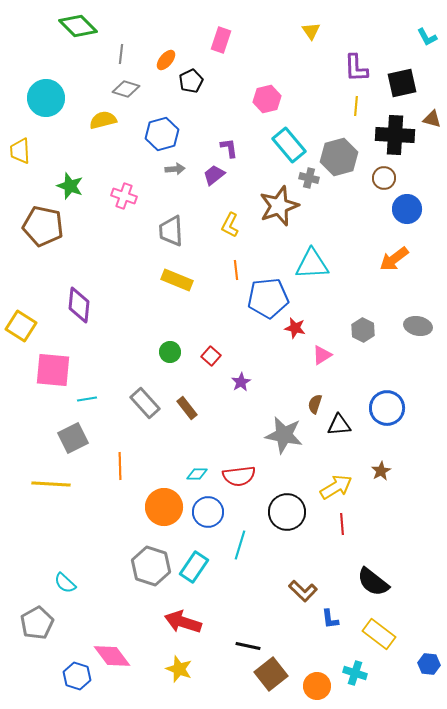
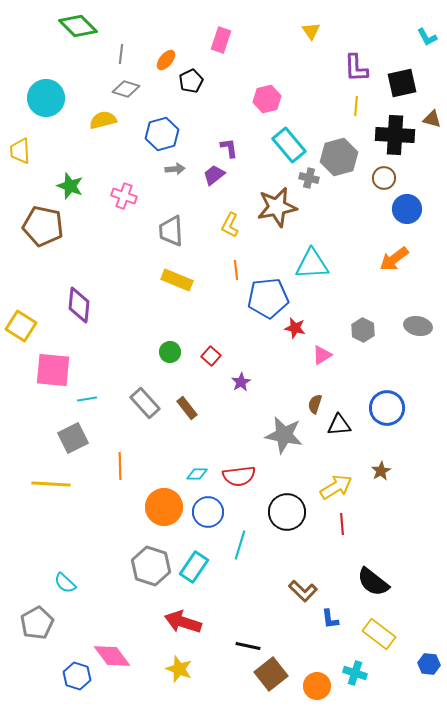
brown star at (279, 206): moved 2 px left, 1 px down; rotated 9 degrees clockwise
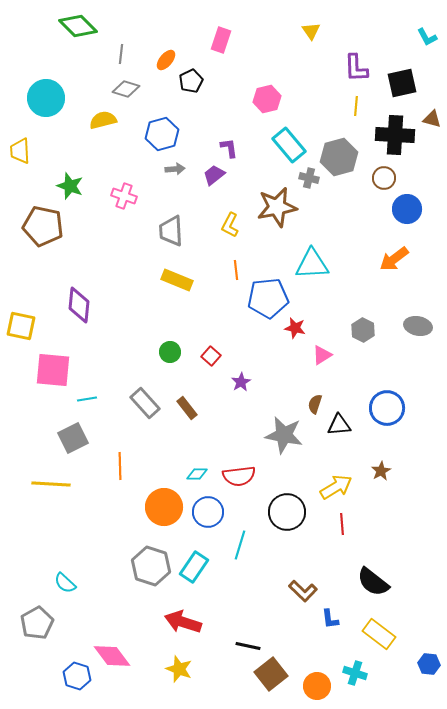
yellow square at (21, 326): rotated 20 degrees counterclockwise
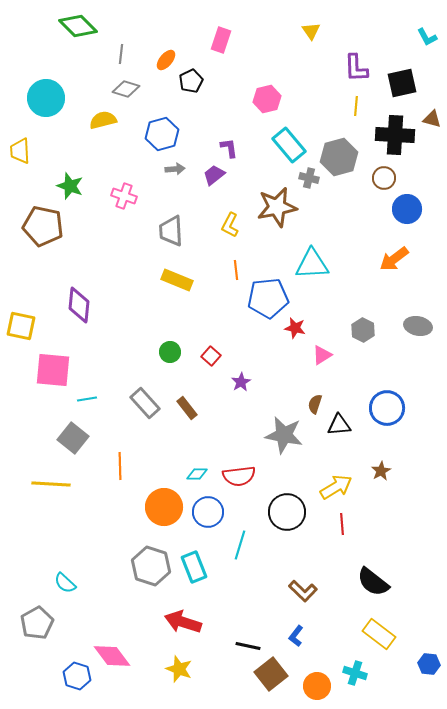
gray square at (73, 438): rotated 24 degrees counterclockwise
cyan rectangle at (194, 567): rotated 56 degrees counterclockwise
blue L-shape at (330, 619): moved 34 px left, 17 px down; rotated 45 degrees clockwise
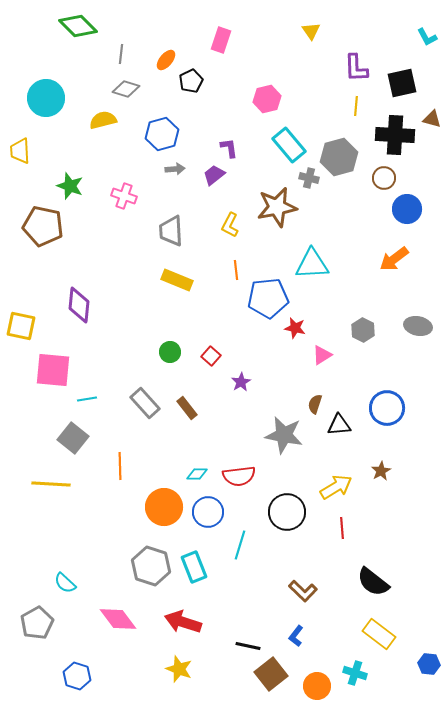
red line at (342, 524): moved 4 px down
pink diamond at (112, 656): moved 6 px right, 37 px up
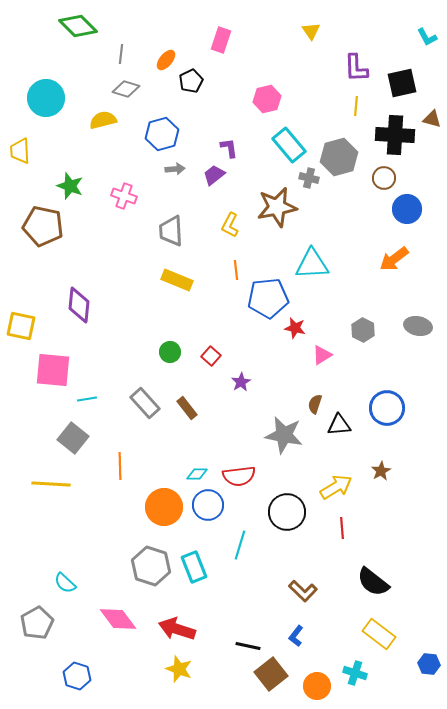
blue circle at (208, 512): moved 7 px up
red arrow at (183, 622): moved 6 px left, 7 px down
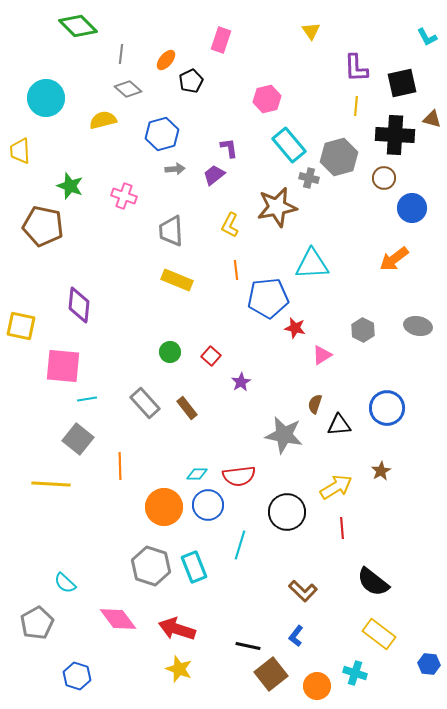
gray diamond at (126, 89): moved 2 px right; rotated 24 degrees clockwise
blue circle at (407, 209): moved 5 px right, 1 px up
pink square at (53, 370): moved 10 px right, 4 px up
gray square at (73, 438): moved 5 px right, 1 px down
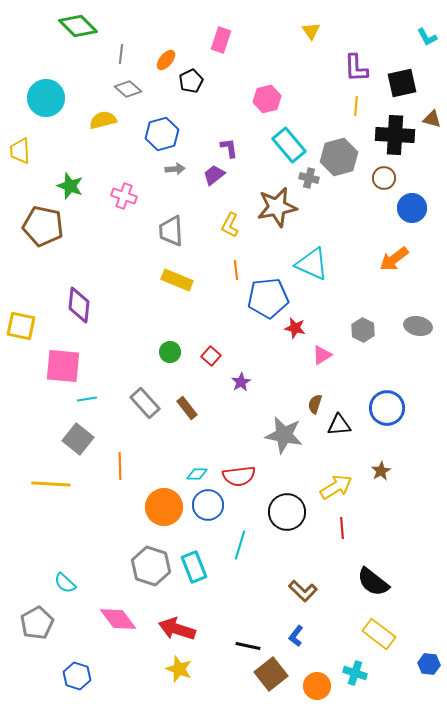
cyan triangle at (312, 264): rotated 27 degrees clockwise
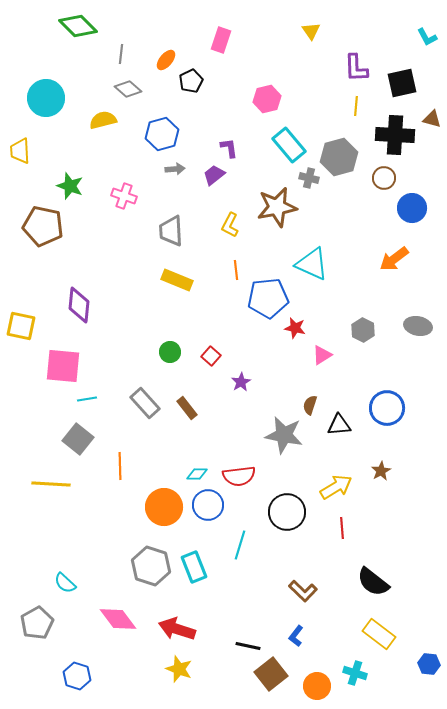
brown semicircle at (315, 404): moved 5 px left, 1 px down
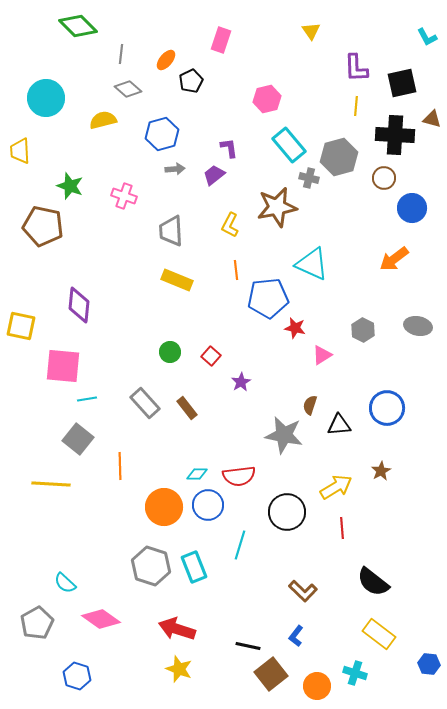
pink diamond at (118, 619): moved 17 px left; rotated 18 degrees counterclockwise
